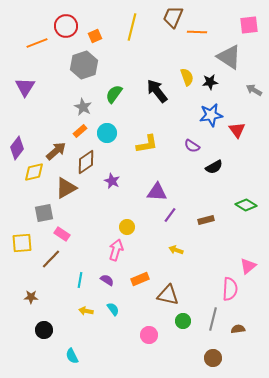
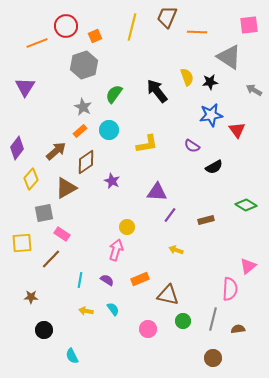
brown trapezoid at (173, 17): moved 6 px left
cyan circle at (107, 133): moved 2 px right, 3 px up
yellow diamond at (34, 172): moved 3 px left, 7 px down; rotated 35 degrees counterclockwise
pink circle at (149, 335): moved 1 px left, 6 px up
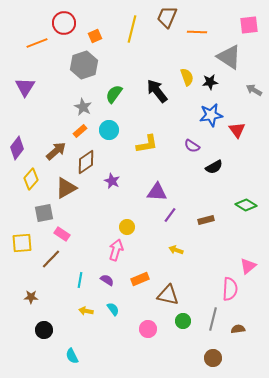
red circle at (66, 26): moved 2 px left, 3 px up
yellow line at (132, 27): moved 2 px down
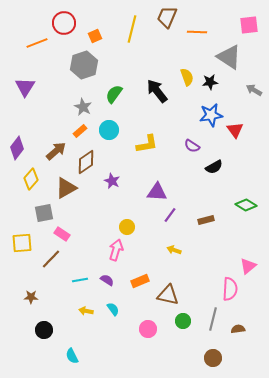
red triangle at (237, 130): moved 2 px left
yellow arrow at (176, 250): moved 2 px left
orange rectangle at (140, 279): moved 2 px down
cyan line at (80, 280): rotated 70 degrees clockwise
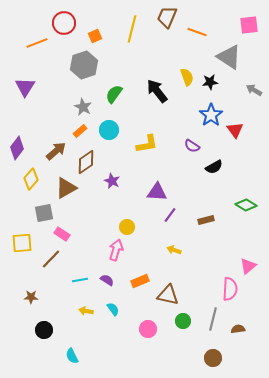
orange line at (197, 32): rotated 18 degrees clockwise
blue star at (211, 115): rotated 25 degrees counterclockwise
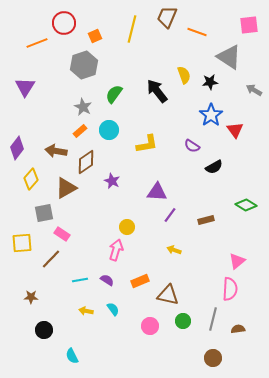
yellow semicircle at (187, 77): moved 3 px left, 2 px up
brown arrow at (56, 151): rotated 130 degrees counterclockwise
pink triangle at (248, 266): moved 11 px left, 5 px up
pink circle at (148, 329): moved 2 px right, 3 px up
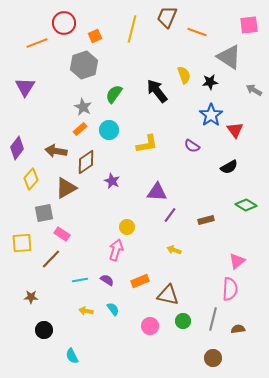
orange rectangle at (80, 131): moved 2 px up
black semicircle at (214, 167): moved 15 px right
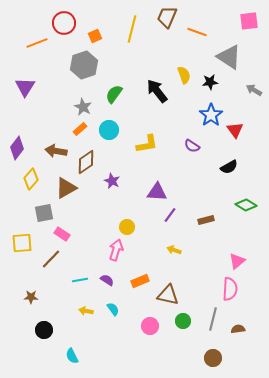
pink square at (249, 25): moved 4 px up
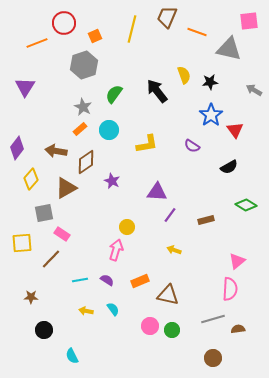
gray triangle at (229, 57): moved 8 px up; rotated 20 degrees counterclockwise
gray line at (213, 319): rotated 60 degrees clockwise
green circle at (183, 321): moved 11 px left, 9 px down
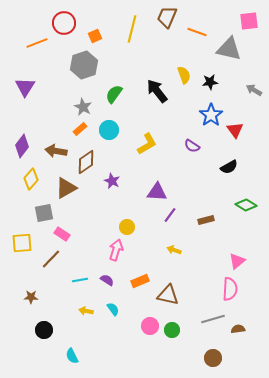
yellow L-shape at (147, 144): rotated 20 degrees counterclockwise
purple diamond at (17, 148): moved 5 px right, 2 px up
